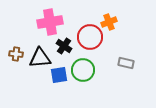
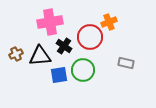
brown cross: rotated 32 degrees counterclockwise
black triangle: moved 2 px up
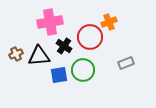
black triangle: moved 1 px left
gray rectangle: rotated 35 degrees counterclockwise
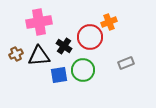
pink cross: moved 11 px left
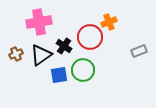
black triangle: moved 2 px right, 1 px up; rotated 30 degrees counterclockwise
gray rectangle: moved 13 px right, 12 px up
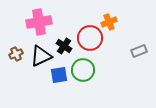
red circle: moved 1 px down
black triangle: moved 1 px down; rotated 10 degrees clockwise
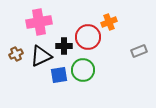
red circle: moved 2 px left, 1 px up
black cross: rotated 35 degrees counterclockwise
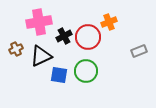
black cross: moved 10 px up; rotated 28 degrees counterclockwise
brown cross: moved 5 px up
green circle: moved 3 px right, 1 px down
blue square: rotated 18 degrees clockwise
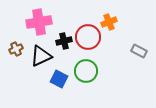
black cross: moved 5 px down; rotated 14 degrees clockwise
gray rectangle: rotated 49 degrees clockwise
blue square: moved 4 px down; rotated 18 degrees clockwise
